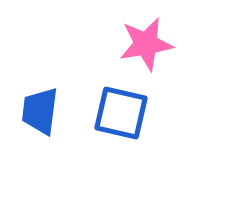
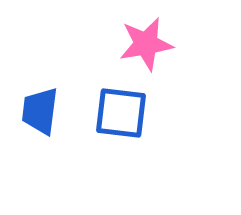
blue square: rotated 6 degrees counterclockwise
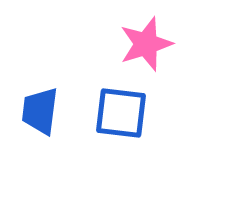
pink star: rotated 8 degrees counterclockwise
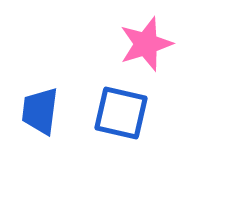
blue square: rotated 6 degrees clockwise
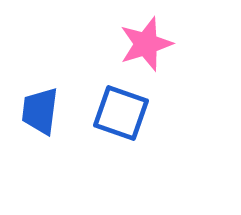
blue square: rotated 6 degrees clockwise
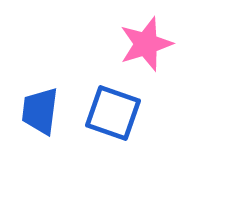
blue square: moved 8 px left
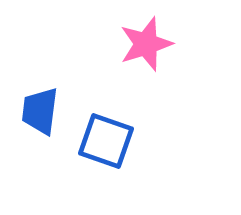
blue square: moved 7 px left, 28 px down
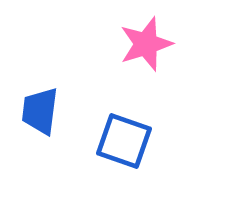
blue square: moved 18 px right
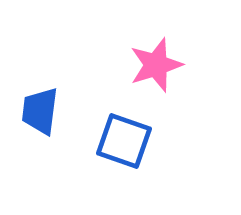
pink star: moved 10 px right, 21 px down
